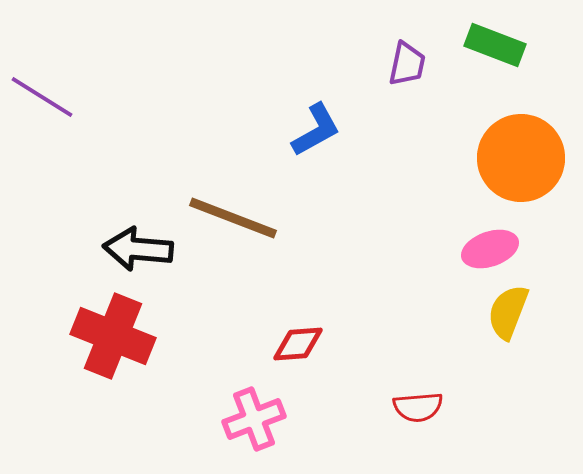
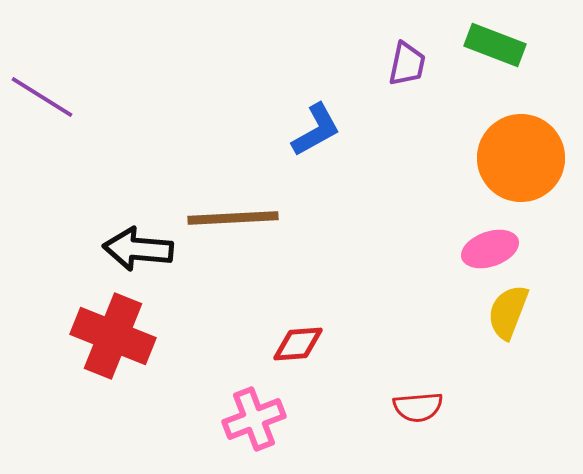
brown line: rotated 24 degrees counterclockwise
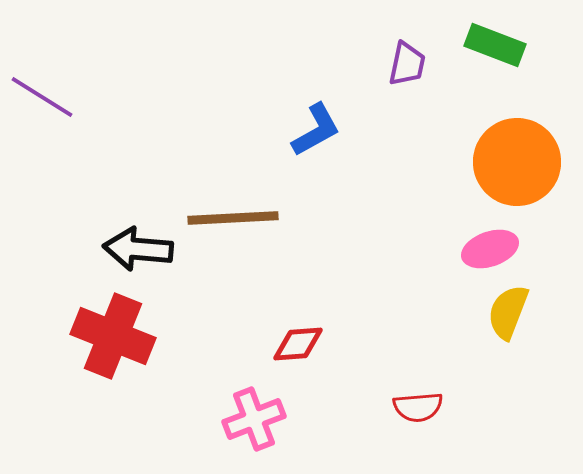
orange circle: moved 4 px left, 4 px down
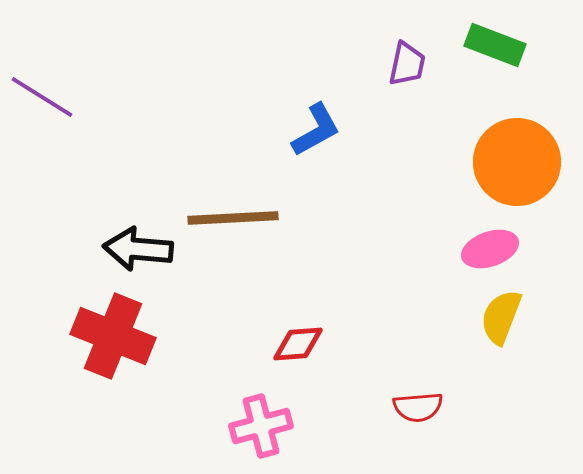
yellow semicircle: moved 7 px left, 5 px down
pink cross: moved 7 px right, 7 px down; rotated 6 degrees clockwise
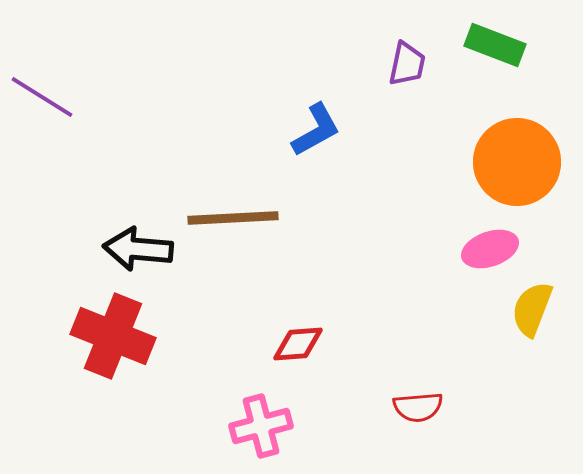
yellow semicircle: moved 31 px right, 8 px up
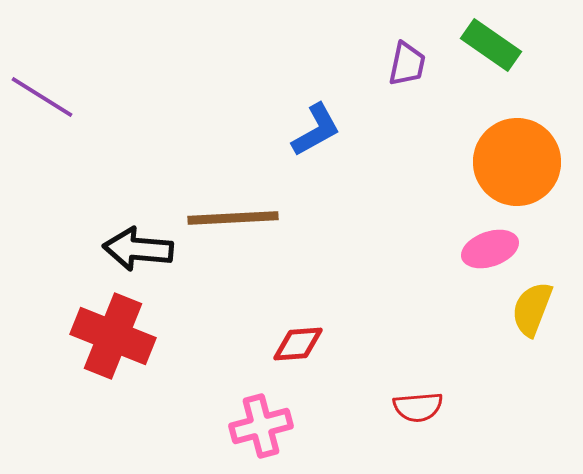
green rectangle: moved 4 px left; rotated 14 degrees clockwise
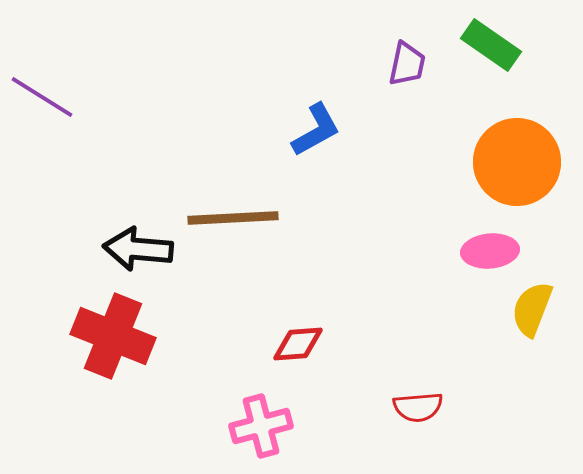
pink ellipse: moved 2 px down; rotated 14 degrees clockwise
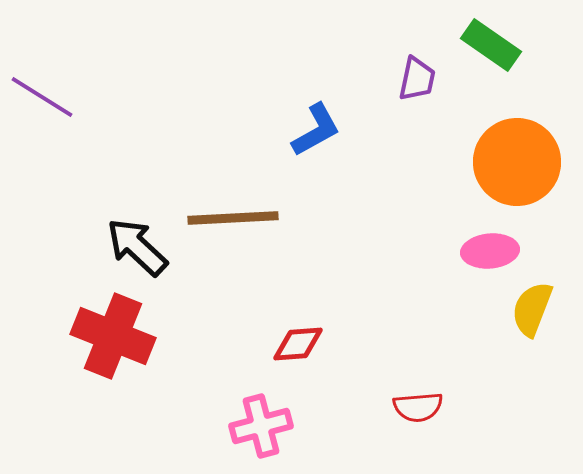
purple trapezoid: moved 10 px right, 15 px down
black arrow: moved 1 px left, 2 px up; rotated 38 degrees clockwise
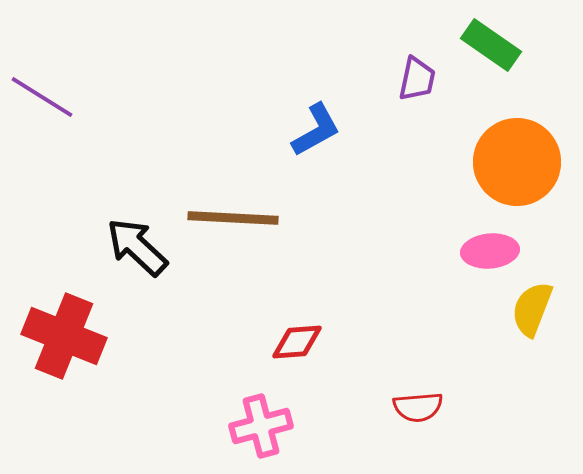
brown line: rotated 6 degrees clockwise
red cross: moved 49 px left
red diamond: moved 1 px left, 2 px up
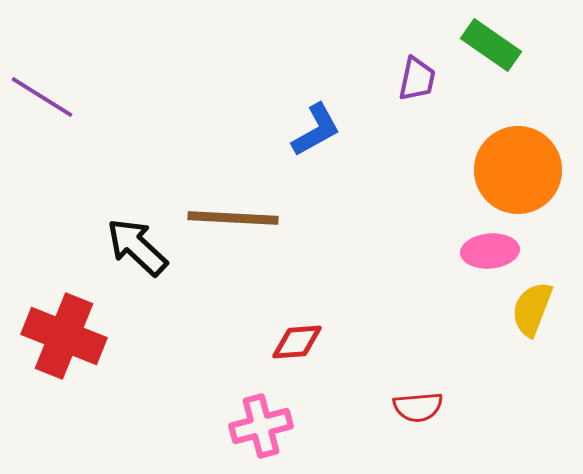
orange circle: moved 1 px right, 8 px down
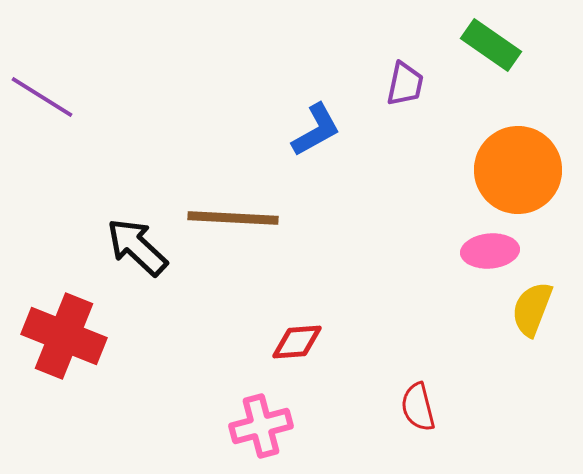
purple trapezoid: moved 12 px left, 5 px down
red semicircle: rotated 81 degrees clockwise
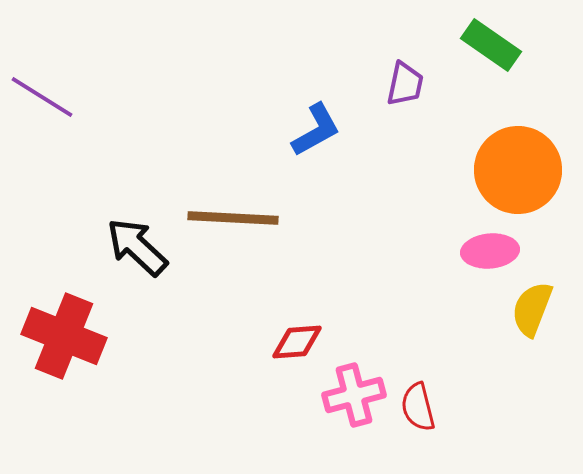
pink cross: moved 93 px right, 31 px up
